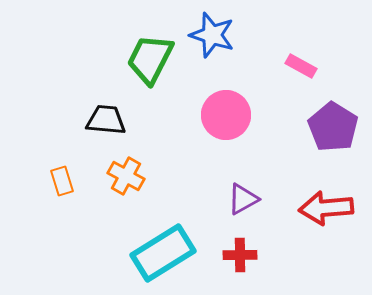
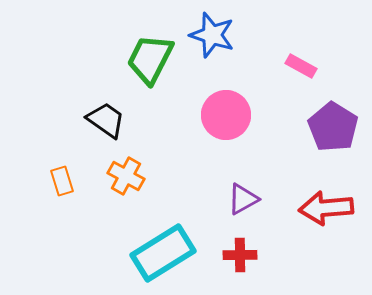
black trapezoid: rotated 30 degrees clockwise
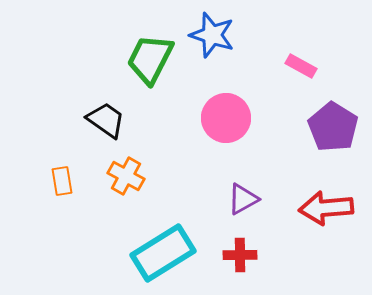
pink circle: moved 3 px down
orange rectangle: rotated 8 degrees clockwise
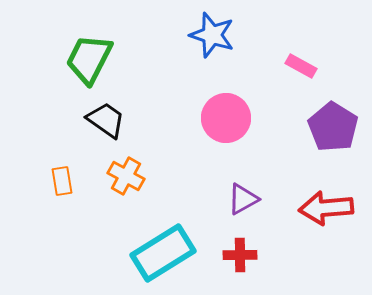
green trapezoid: moved 61 px left
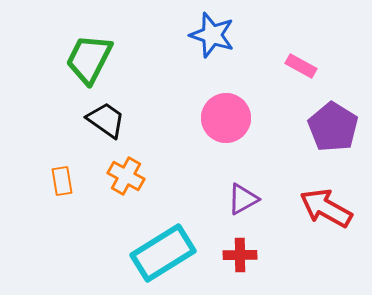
red arrow: rotated 34 degrees clockwise
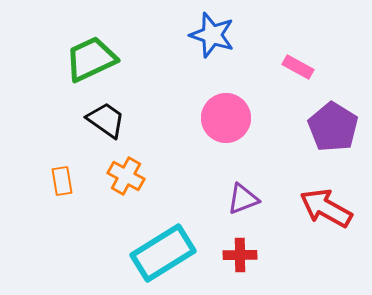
green trapezoid: moved 2 px right; rotated 38 degrees clockwise
pink rectangle: moved 3 px left, 1 px down
purple triangle: rotated 8 degrees clockwise
